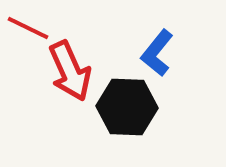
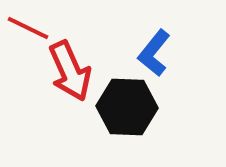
blue L-shape: moved 3 px left
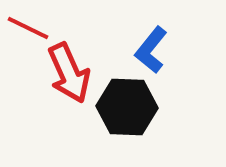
blue L-shape: moved 3 px left, 3 px up
red arrow: moved 1 px left, 2 px down
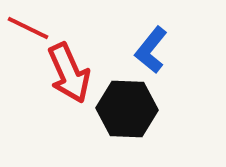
black hexagon: moved 2 px down
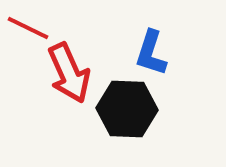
blue L-shape: moved 3 px down; rotated 21 degrees counterclockwise
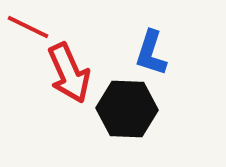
red line: moved 1 px up
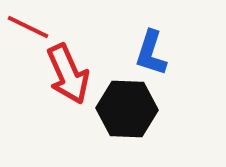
red arrow: moved 1 px left, 1 px down
